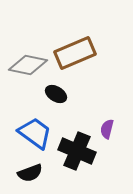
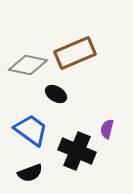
blue trapezoid: moved 4 px left, 3 px up
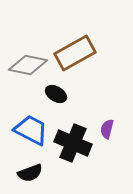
brown rectangle: rotated 6 degrees counterclockwise
blue trapezoid: rotated 9 degrees counterclockwise
black cross: moved 4 px left, 8 px up
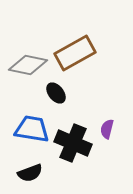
black ellipse: moved 1 px up; rotated 20 degrees clockwise
blue trapezoid: moved 1 px right, 1 px up; rotated 18 degrees counterclockwise
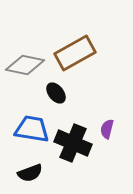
gray diamond: moved 3 px left
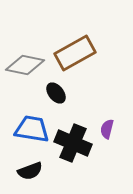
black semicircle: moved 2 px up
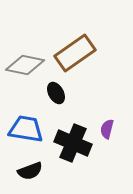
brown rectangle: rotated 6 degrees counterclockwise
black ellipse: rotated 10 degrees clockwise
blue trapezoid: moved 6 px left
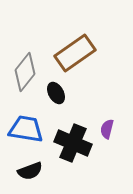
gray diamond: moved 7 px down; rotated 63 degrees counterclockwise
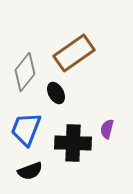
brown rectangle: moved 1 px left
blue trapezoid: rotated 78 degrees counterclockwise
black cross: rotated 21 degrees counterclockwise
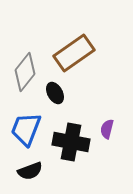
black ellipse: moved 1 px left
black cross: moved 2 px left, 1 px up; rotated 9 degrees clockwise
